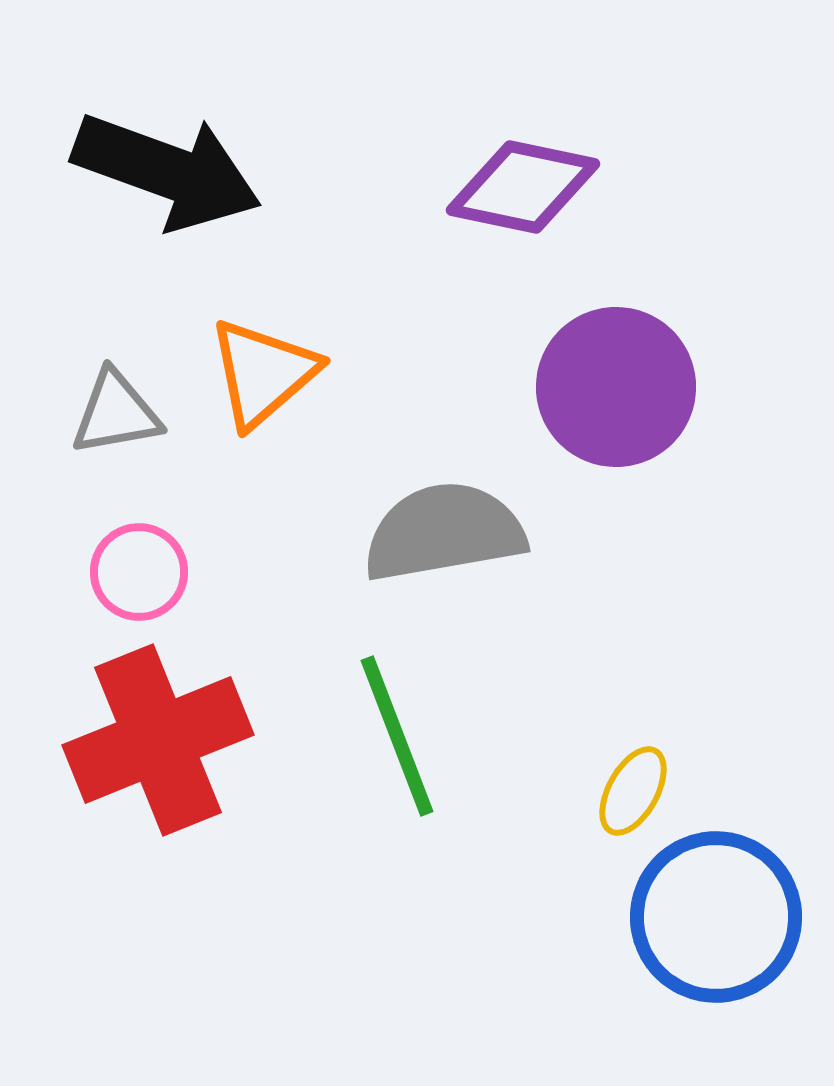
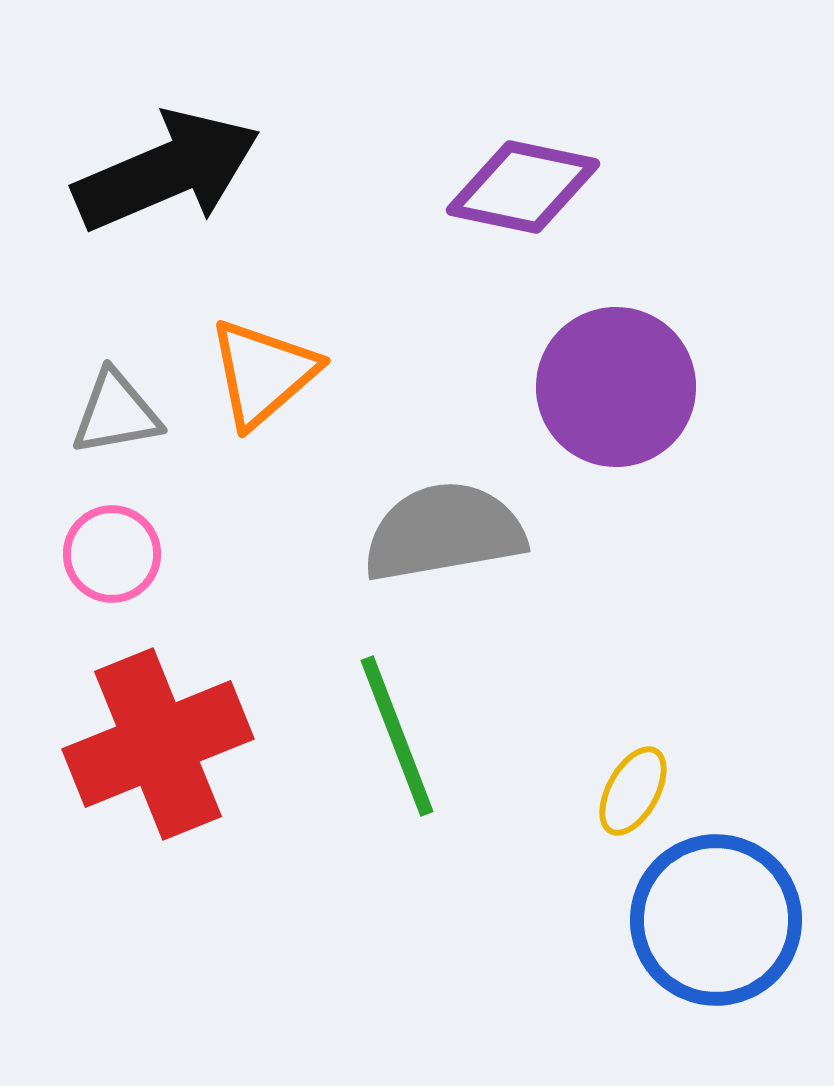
black arrow: rotated 43 degrees counterclockwise
pink circle: moved 27 px left, 18 px up
red cross: moved 4 px down
blue circle: moved 3 px down
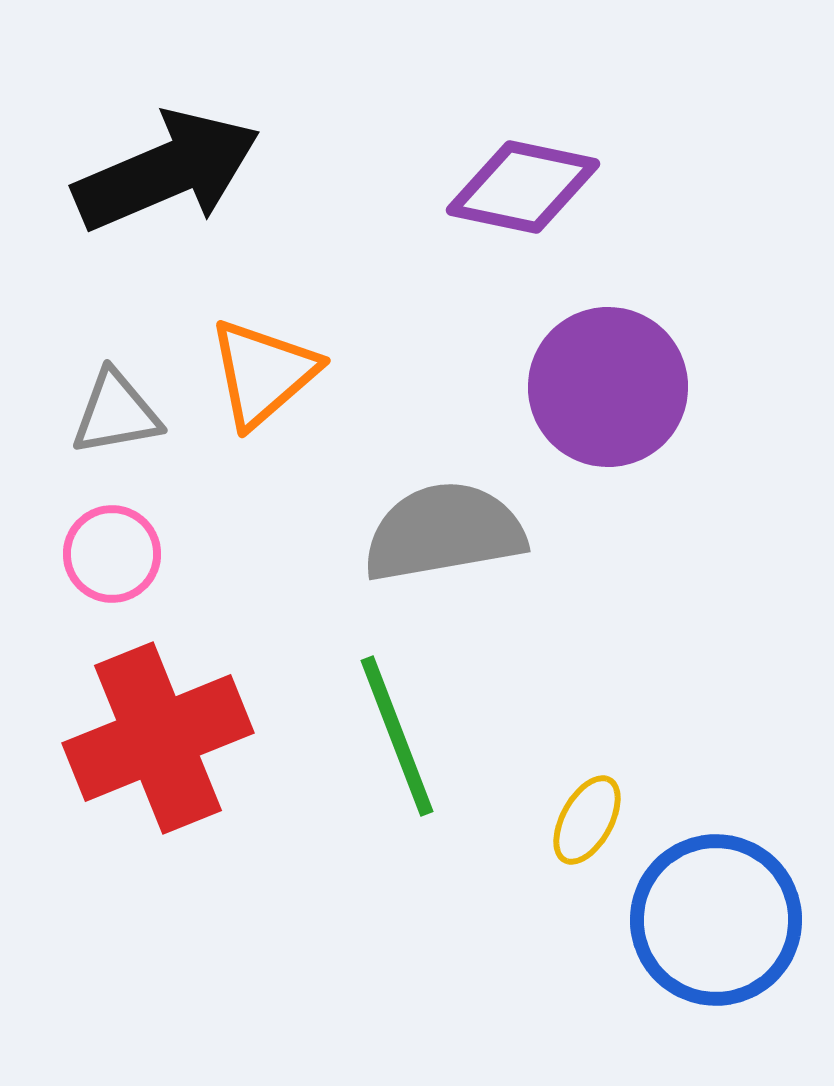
purple circle: moved 8 px left
red cross: moved 6 px up
yellow ellipse: moved 46 px left, 29 px down
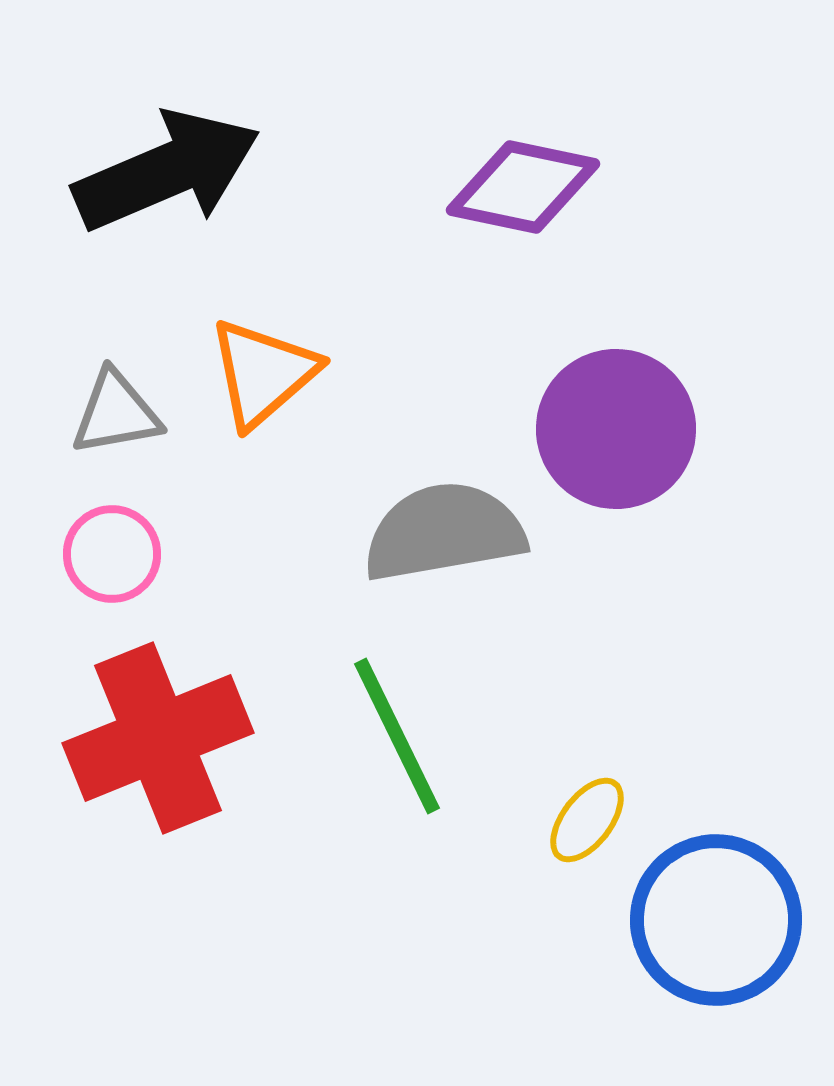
purple circle: moved 8 px right, 42 px down
green line: rotated 5 degrees counterclockwise
yellow ellipse: rotated 8 degrees clockwise
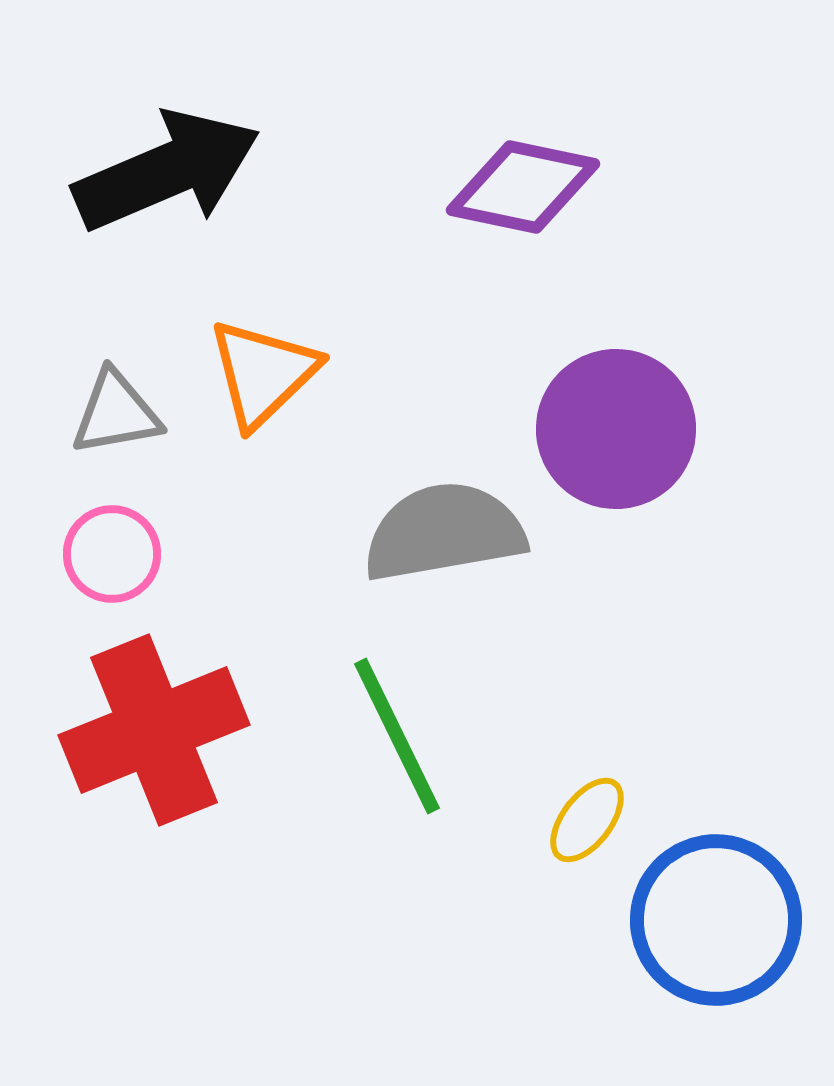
orange triangle: rotated 3 degrees counterclockwise
red cross: moved 4 px left, 8 px up
